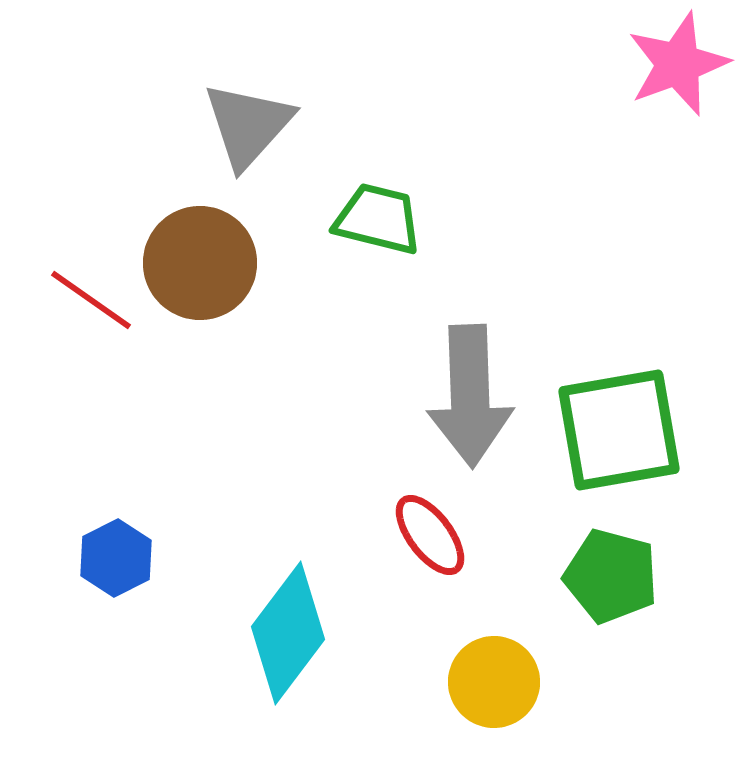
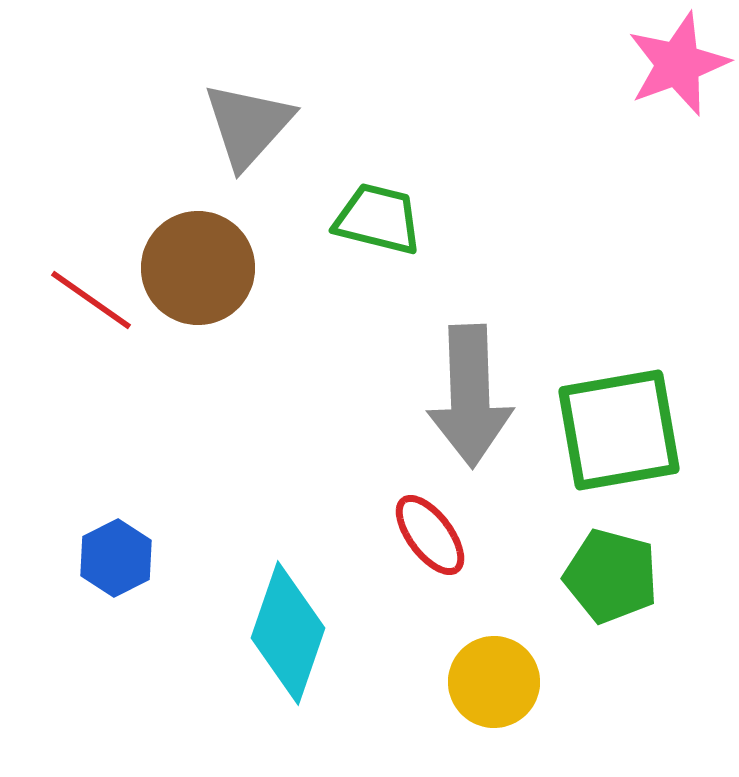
brown circle: moved 2 px left, 5 px down
cyan diamond: rotated 18 degrees counterclockwise
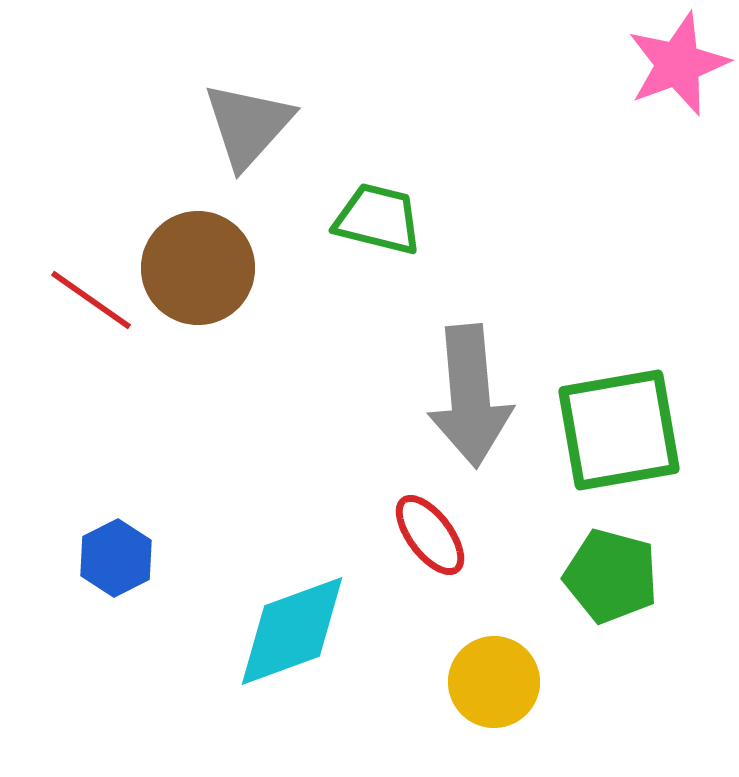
gray arrow: rotated 3 degrees counterclockwise
cyan diamond: moved 4 px right, 2 px up; rotated 51 degrees clockwise
